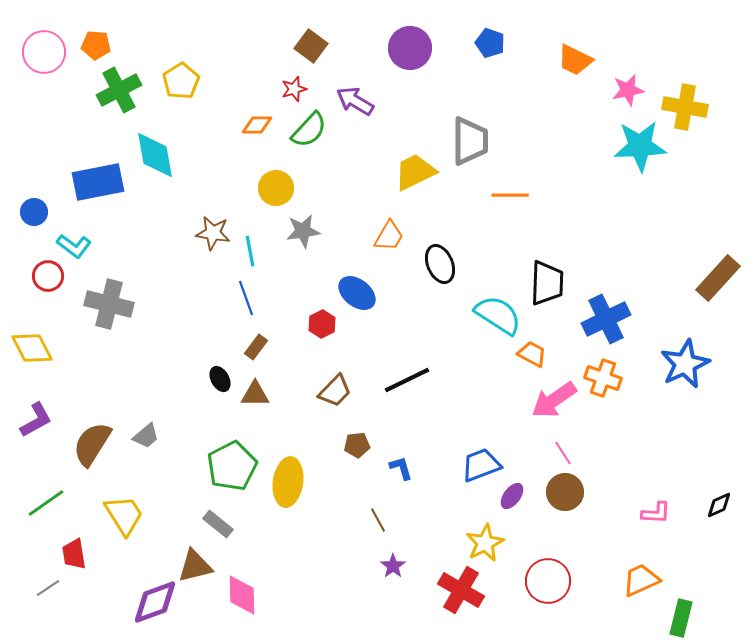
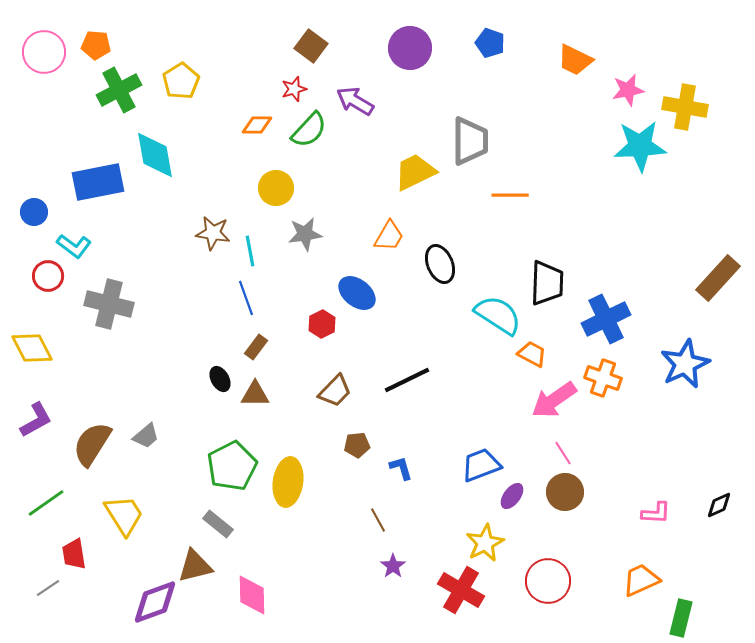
gray star at (303, 231): moved 2 px right, 3 px down
pink diamond at (242, 595): moved 10 px right
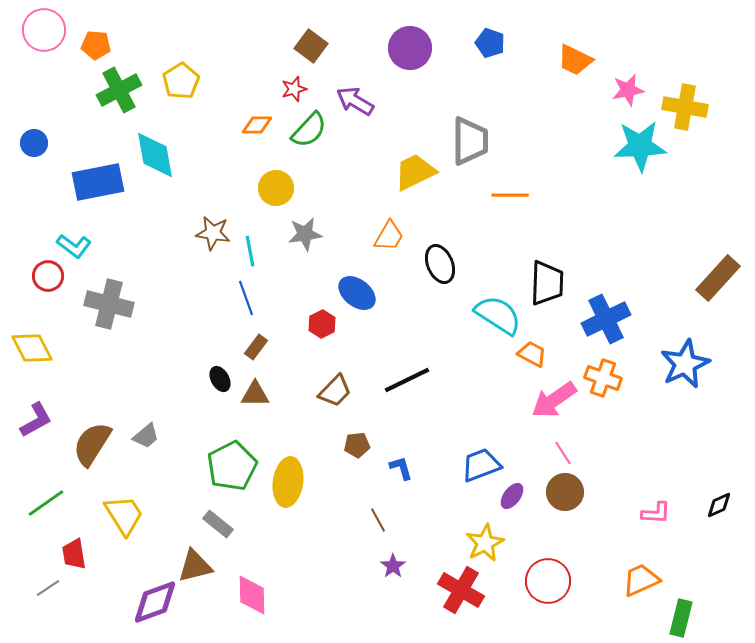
pink circle at (44, 52): moved 22 px up
blue circle at (34, 212): moved 69 px up
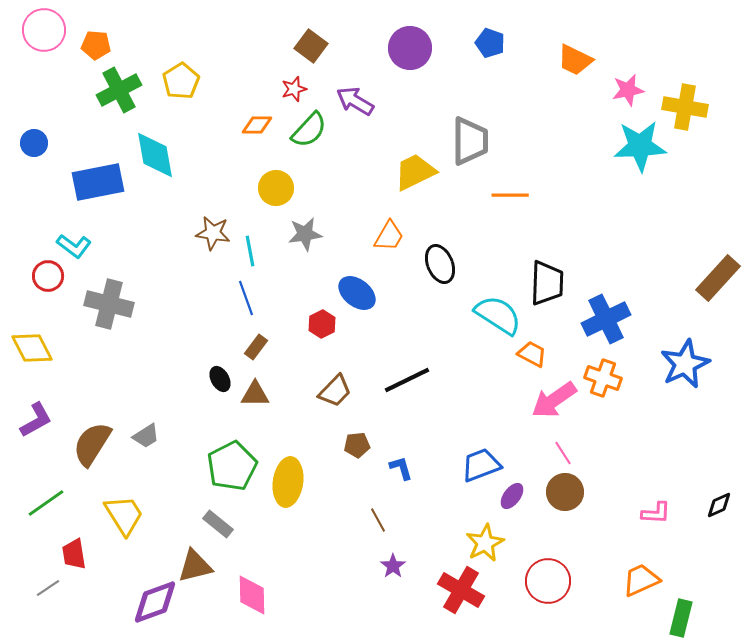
gray trapezoid at (146, 436): rotated 8 degrees clockwise
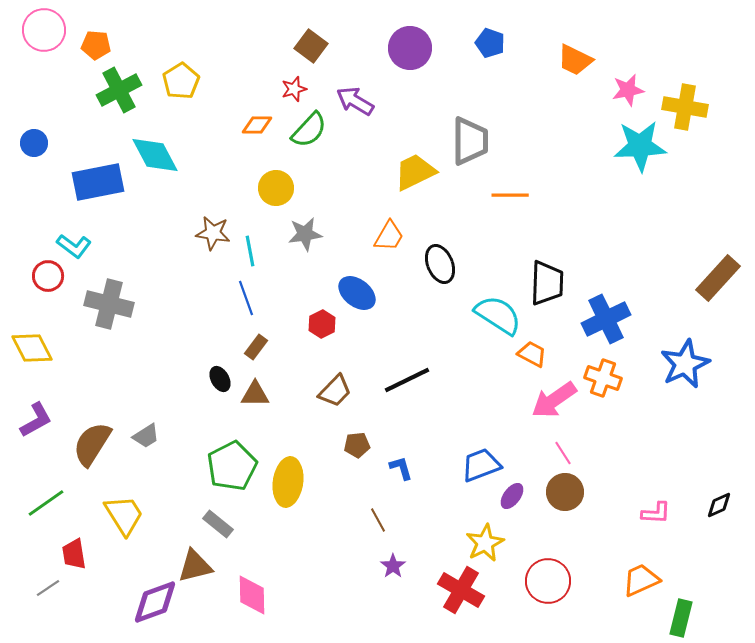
cyan diamond at (155, 155): rotated 18 degrees counterclockwise
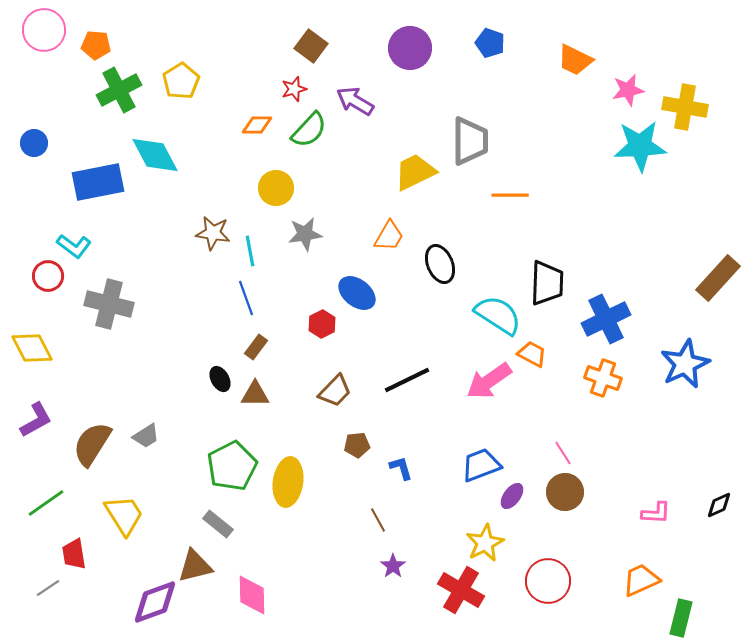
pink arrow at (554, 400): moved 65 px left, 19 px up
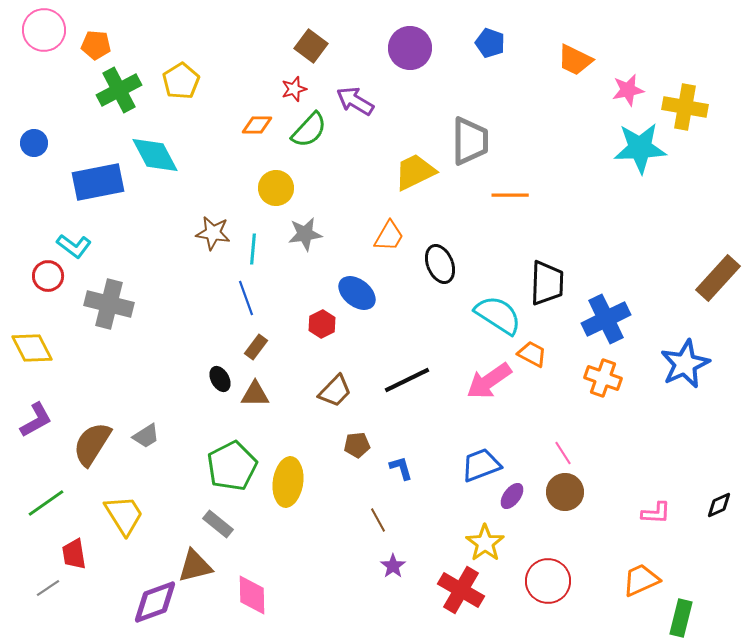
cyan star at (640, 146): moved 2 px down
cyan line at (250, 251): moved 3 px right, 2 px up; rotated 16 degrees clockwise
yellow star at (485, 543): rotated 9 degrees counterclockwise
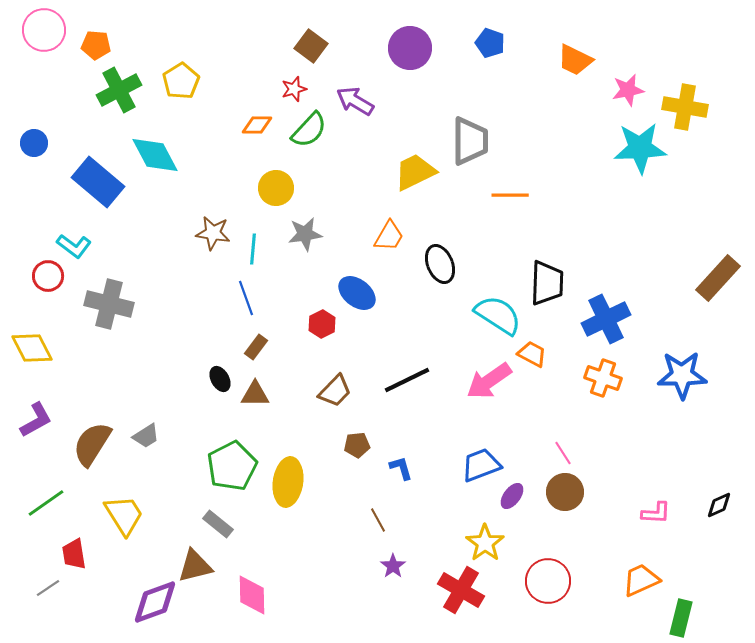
blue rectangle at (98, 182): rotated 51 degrees clockwise
blue star at (685, 364): moved 3 px left, 11 px down; rotated 24 degrees clockwise
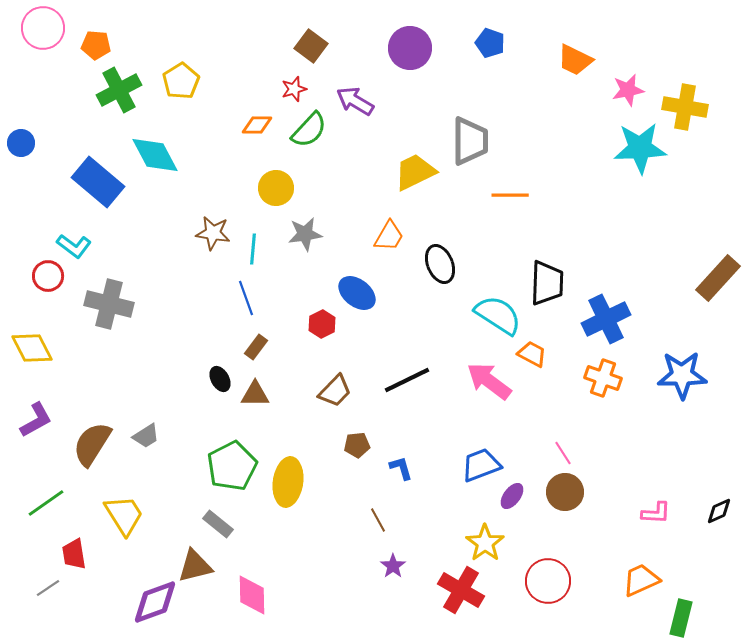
pink circle at (44, 30): moved 1 px left, 2 px up
blue circle at (34, 143): moved 13 px left
pink arrow at (489, 381): rotated 72 degrees clockwise
black diamond at (719, 505): moved 6 px down
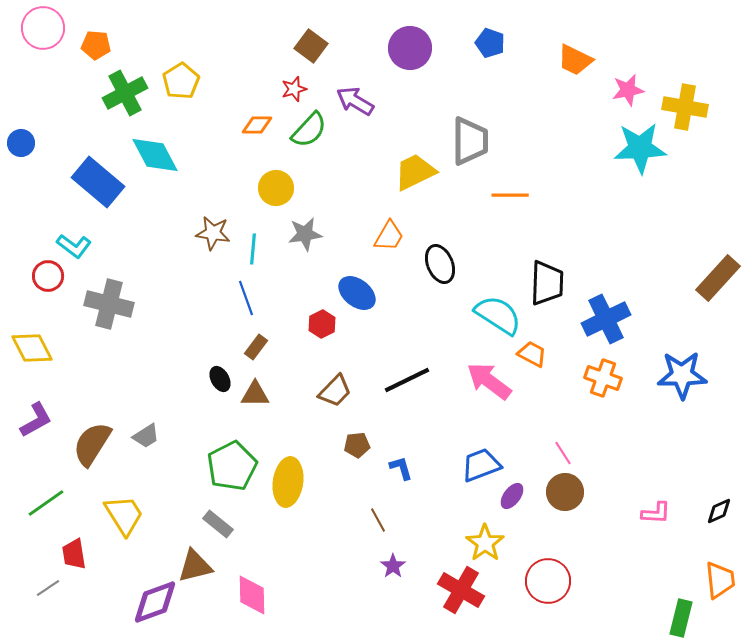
green cross at (119, 90): moved 6 px right, 3 px down
orange trapezoid at (641, 580): moved 79 px right; rotated 108 degrees clockwise
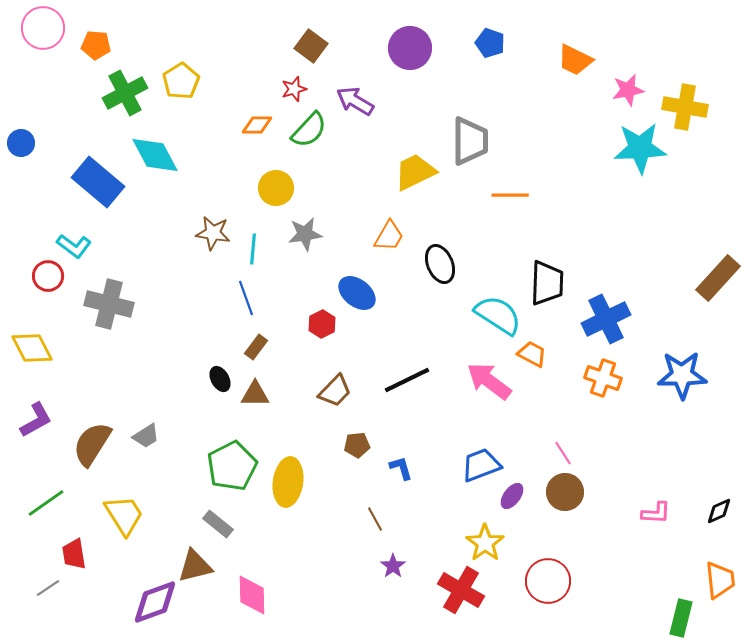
brown line at (378, 520): moved 3 px left, 1 px up
